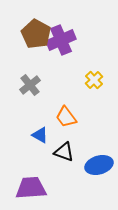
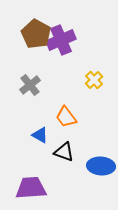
blue ellipse: moved 2 px right, 1 px down; rotated 20 degrees clockwise
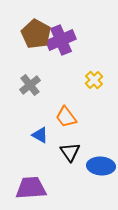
black triangle: moved 6 px right; rotated 35 degrees clockwise
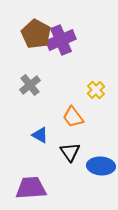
yellow cross: moved 2 px right, 10 px down
orange trapezoid: moved 7 px right
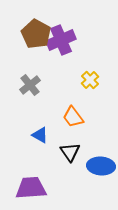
yellow cross: moved 6 px left, 10 px up
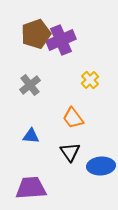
brown pentagon: rotated 24 degrees clockwise
orange trapezoid: moved 1 px down
blue triangle: moved 9 px left, 1 px down; rotated 24 degrees counterclockwise
blue ellipse: rotated 8 degrees counterclockwise
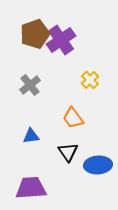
brown pentagon: moved 1 px left
purple cross: rotated 12 degrees counterclockwise
blue triangle: rotated 12 degrees counterclockwise
black triangle: moved 2 px left
blue ellipse: moved 3 px left, 1 px up
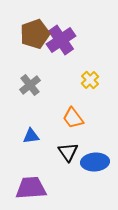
blue ellipse: moved 3 px left, 3 px up
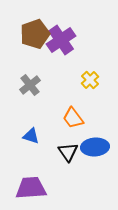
blue triangle: rotated 24 degrees clockwise
blue ellipse: moved 15 px up
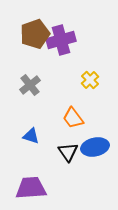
purple cross: rotated 20 degrees clockwise
blue ellipse: rotated 8 degrees counterclockwise
